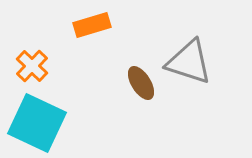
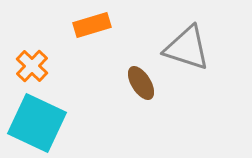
gray triangle: moved 2 px left, 14 px up
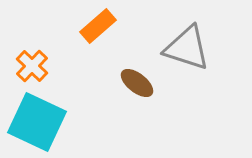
orange rectangle: moved 6 px right, 1 px down; rotated 24 degrees counterclockwise
brown ellipse: moved 4 px left; rotated 20 degrees counterclockwise
cyan square: moved 1 px up
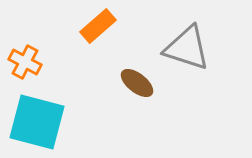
orange cross: moved 7 px left, 4 px up; rotated 16 degrees counterclockwise
cyan square: rotated 10 degrees counterclockwise
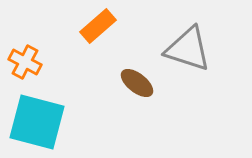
gray triangle: moved 1 px right, 1 px down
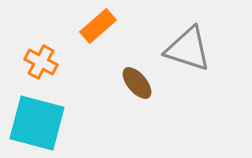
orange cross: moved 16 px right
brown ellipse: rotated 12 degrees clockwise
cyan square: moved 1 px down
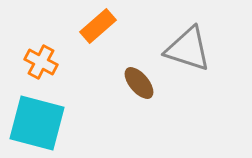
brown ellipse: moved 2 px right
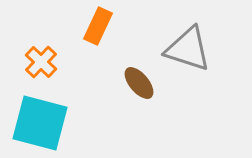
orange rectangle: rotated 24 degrees counterclockwise
orange cross: rotated 16 degrees clockwise
cyan square: moved 3 px right
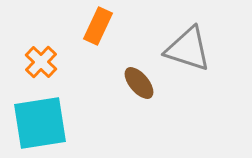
cyan square: rotated 24 degrees counterclockwise
